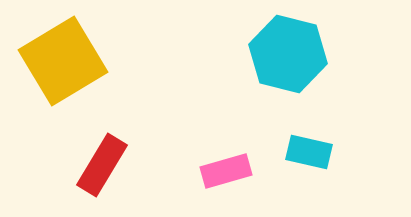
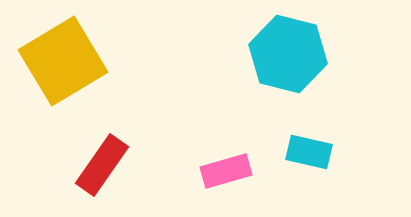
red rectangle: rotated 4 degrees clockwise
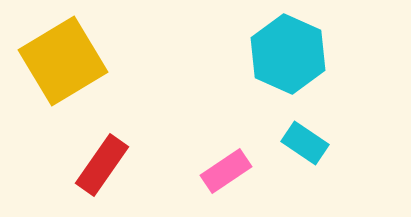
cyan hexagon: rotated 10 degrees clockwise
cyan rectangle: moved 4 px left, 9 px up; rotated 21 degrees clockwise
pink rectangle: rotated 18 degrees counterclockwise
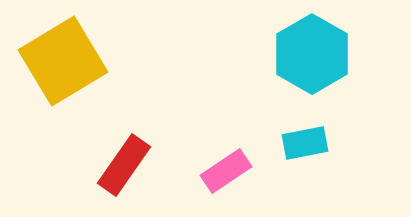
cyan hexagon: moved 24 px right; rotated 6 degrees clockwise
cyan rectangle: rotated 45 degrees counterclockwise
red rectangle: moved 22 px right
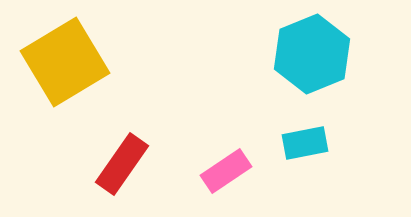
cyan hexagon: rotated 8 degrees clockwise
yellow square: moved 2 px right, 1 px down
red rectangle: moved 2 px left, 1 px up
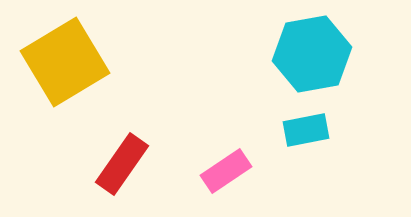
cyan hexagon: rotated 12 degrees clockwise
cyan rectangle: moved 1 px right, 13 px up
